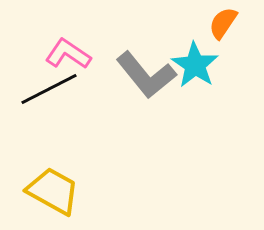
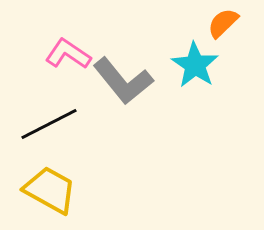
orange semicircle: rotated 12 degrees clockwise
gray L-shape: moved 23 px left, 6 px down
black line: moved 35 px down
yellow trapezoid: moved 3 px left, 1 px up
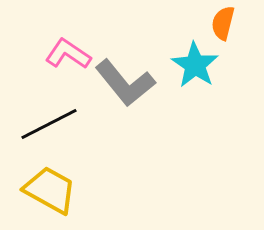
orange semicircle: rotated 32 degrees counterclockwise
gray L-shape: moved 2 px right, 2 px down
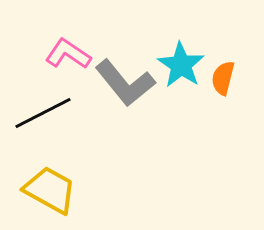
orange semicircle: moved 55 px down
cyan star: moved 14 px left
black line: moved 6 px left, 11 px up
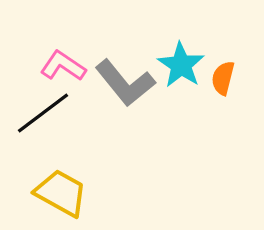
pink L-shape: moved 5 px left, 12 px down
black line: rotated 10 degrees counterclockwise
yellow trapezoid: moved 11 px right, 3 px down
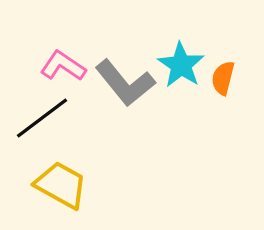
black line: moved 1 px left, 5 px down
yellow trapezoid: moved 8 px up
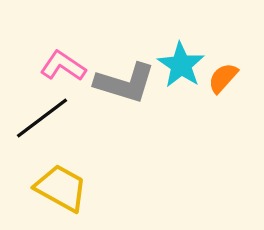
orange semicircle: rotated 28 degrees clockwise
gray L-shape: rotated 34 degrees counterclockwise
yellow trapezoid: moved 3 px down
